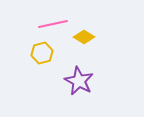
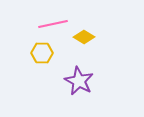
yellow hexagon: rotated 15 degrees clockwise
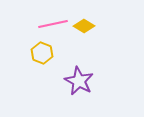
yellow diamond: moved 11 px up
yellow hexagon: rotated 20 degrees clockwise
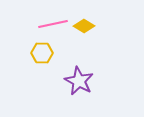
yellow hexagon: rotated 20 degrees counterclockwise
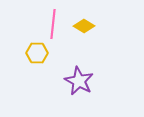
pink line: rotated 72 degrees counterclockwise
yellow hexagon: moved 5 px left
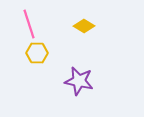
pink line: moved 24 px left; rotated 24 degrees counterclockwise
purple star: rotated 16 degrees counterclockwise
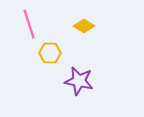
yellow hexagon: moved 13 px right
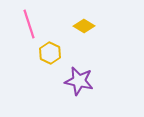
yellow hexagon: rotated 25 degrees clockwise
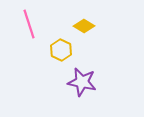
yellow hexagon: moved 11 px right, 3 px up
purple star: moved 3 px right, 1 px down
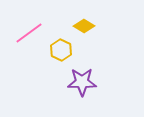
pink line: moved 9 px down; rotated 72 degrees clockwise
purple star: rotated 12 degrees counterclockwise
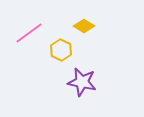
purple star: rotated 12 degrees clockwise
